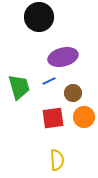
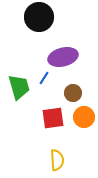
blue line: moved 5 px left, 3 px up; rotated 32 degrees counterclockwise
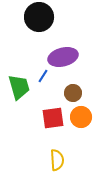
blue line: moved 1 px left, 2 px up
orange circle: moved 3 px left
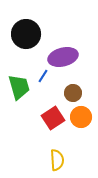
black circle: moved 13 px left, 17 px down
red square: rotated 25 degrees counterclockwise
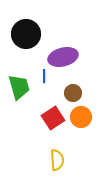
blue line: moved 1 px right; rotated 32 degrees counterclockwise
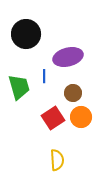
purple ellipse: moved 5 px right
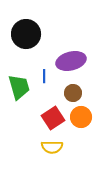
purple ellipse: moved 3 px right, 4 px down
yellow semicircle: moved 5 px left, 13 px up; rotated 95 degrees clockwise
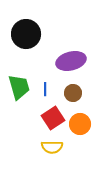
blue line: moved 1 px right, 13 px down
orange circle: moved 1 px left, 7 px down
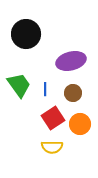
green trapezoid: moved 2 px up; rotated 20 degrees counterclockwise
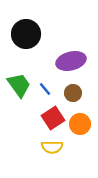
blue line: rotated 40 degrees counterclockwise
